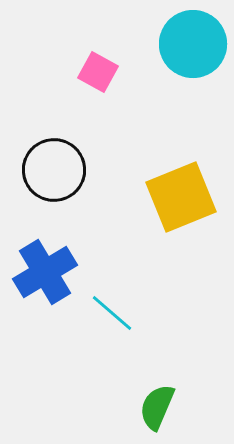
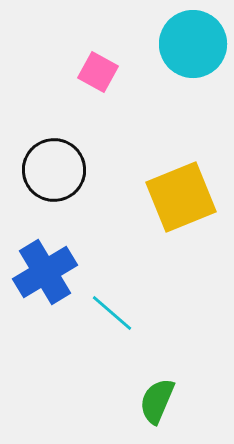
green semicircle: moved 6 px up
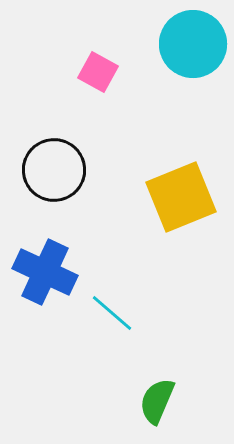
blue cross: rotated 34 degrees counterclockwise
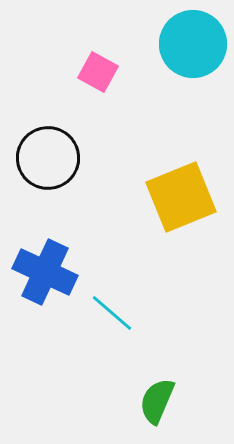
black circle: moved 6 px left, 12 px up
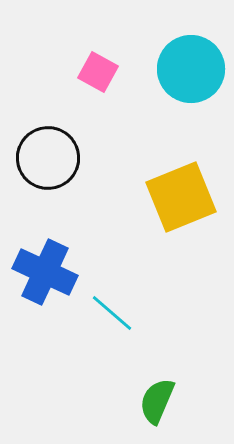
cyan circle: moved 2 px left, 25 px down
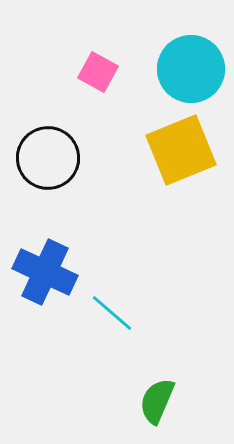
yellow square: moved 47 px up
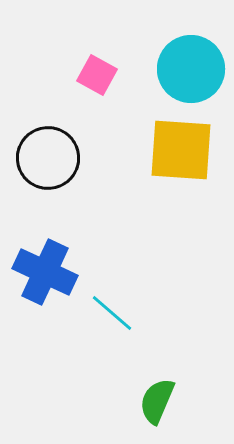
pink square: moved 1 px left, 3 px down
yellow square: rotated 26 degrees clockwise
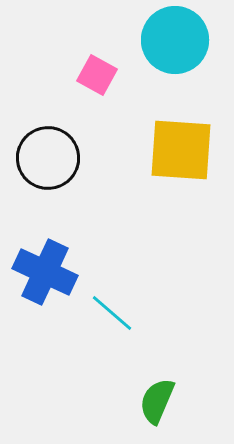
cyan circle: moved 16 px left, 29 px up
